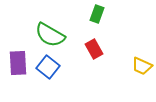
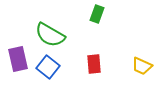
red rectangle: moved 15 px down; rotated 24 degrees clockwise
purple rectangle: moved 4 px up; rotated 10 degrees counterclockwise
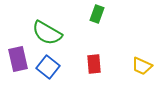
green semicircle: moved 3 px left, 2 px up
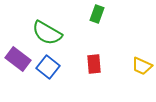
purple rectangle: rotated 40 degrees counterclockwise
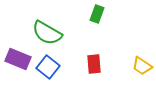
purple rectangle: rotated 15 degrees counterclockwise
yellow trapezoid: rotated 10 degrees clockwise
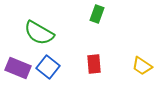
green semicircle: moved 8 px left
purple rectangle: moved 9 px down
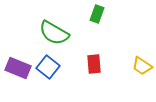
green semicircle: moved 15 px right
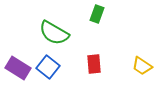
purple rectangle: rotated 10 degrees clockwise
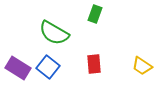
green rectangle: moved 2 px left
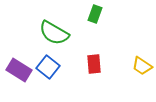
purple rectangle: moved 1 px right, 2 px down
